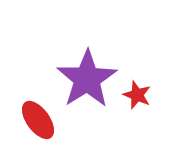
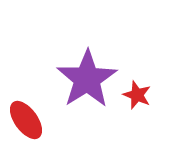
red ellipse: moved 12 px left
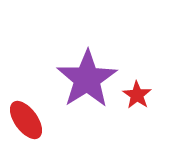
red star: rotated 12 degrees clockwise
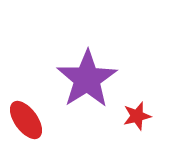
red star: moved 21 px down; rotated 24 degrees clockwise
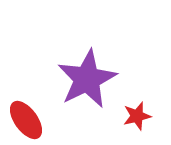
purple star: rotated 6 degrees clockwise
